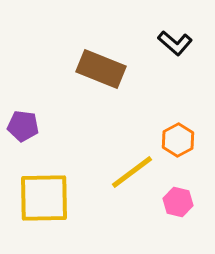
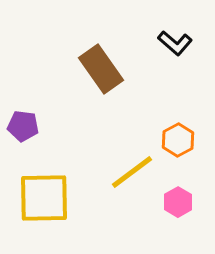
brown rectangle: rotated 33 degrees clockwise
pink hexagon: rotated 16 degrees clockwise
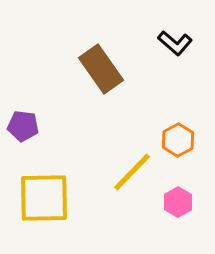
yellow line: rotated 9 degrees counterclockwise
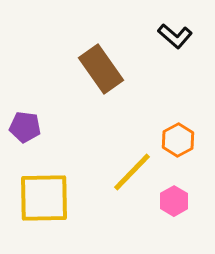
black L-shape: moved 7 px up
purple pentagon: moved 2 px right, 1 px down
pink hexagon: moved 4 px left, 1 px up
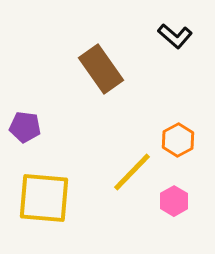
yellow square: rotated 6 degrees clockwise
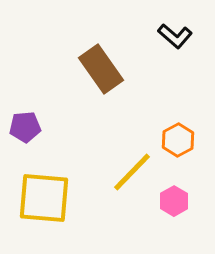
purple pentagon: rotated 12 degrees counterclockwise
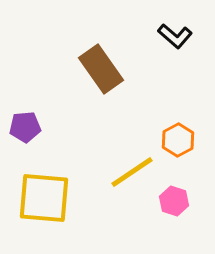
yellow line: rotated 12 degrees clockwise
pink hexagon: rotated 12 degrees counterclockwise
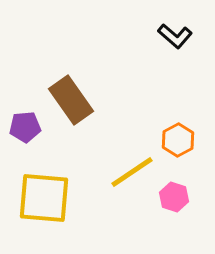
brown rectangle: moved 30 px left, 31 px down
pink hexagon: moved 4 px up
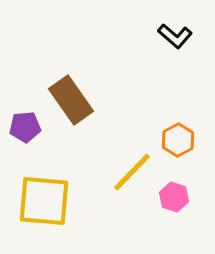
yellow line: rotated 12 degrees counterclockwise
yellow square: moved 3 px down
